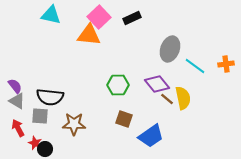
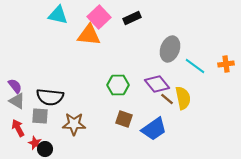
cyan triangle: moved 7 px right
blue trapezoid: moved 3 px right, 7 px up
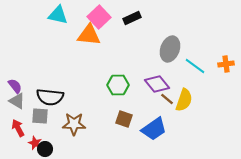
yellow semicircle: moved 1 px right, 2 px down; rotated 30 degrees clockwise
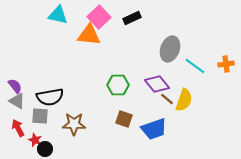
black semicircle: rotated 16 degrees counterclockwise
blue trapezoid: rotated 16 degrees clockwise
red star: moved 3 px up
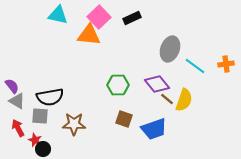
purple semicircle: moved 3 px left
black circle: moved 2 px left
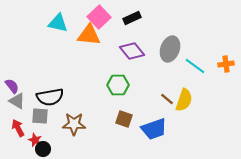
cyan triangle: moved 8 px down
purple diamond: moved 25 px left, 33 px up
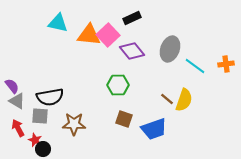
pink square: moved 9 px right, 18 px down
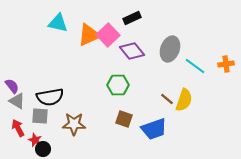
orange triangle: rotated 30 degrees counterclockwise
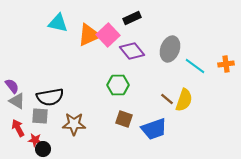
red star: rotated 16 degrees counterclockwise
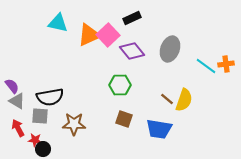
cyan line: moved 11 px right
green hexagon: moved 2 px right
blue trapezoid: moved 5 px right; rotated 28 degrees clockwise
